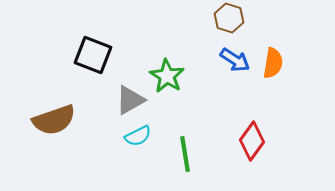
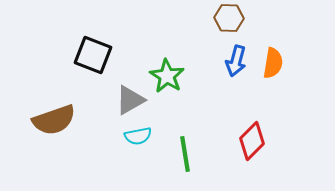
brown hexagon: rotated 16 degrees counterclockwise
blue arrow: moved 1 px right, 1 px down; rotated 72 degrees clockwise
cyan semicircle: rotated 16 degrees clockwise
red diamond: rotated 9 degrees clockwise
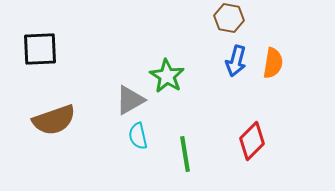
brown hexagon: rotated 8 degrees clockwise
black square: moved 53 px left, 6 px up; rotated 24 degrees counterclockwise
cyan semicircle: rotated 88 degrees clockwise
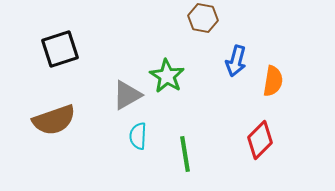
brown hexagon: moved 26 px left
black square: moved 20 px right; rotated 15 degrees counterclockwise
orange semicircle: moved 18 px down
gray triangle: moved 3 px left, 5 px up
cyan semicircle: rotated 16 degrees clockwise
red diamond: moved 8 px right, 1 px up
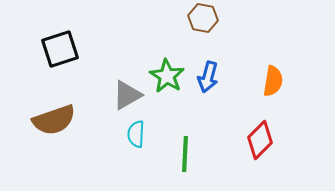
blue arrow: moved 28 px left, 16 px down
cyan semicircle: moved 2 px left, 2 px up
green line: rotated 12 degrees clockwise
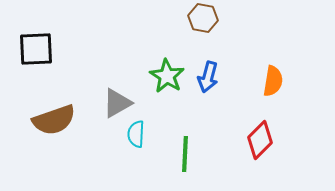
black square: moved 24 px left; rotated 15 degrees clockwise
gray triangle: moved 10 px left, 8 px down
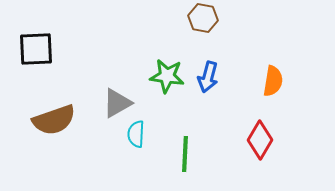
green star: rotated 24 degrees counterclockwise
red diamond: rotated 15 degrees counterclockwise
